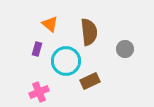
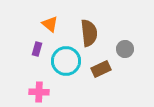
brown semicircle: moved 1 px down
brown rectangle: moved 11 px right, 12 px up
pink cross: rotated 24 degrees clockwise
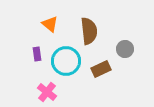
brown semicircle: moved 2 px up
purple rectangle: moved 5 px down; rotated 24 degrees counterclockwise
pink cross: moved 8 px right; rotated 36 degrees clockwise
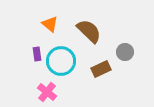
brown semicircle: rotated 40 degrees counterclockwise
gray circle: moved 3 px down
cyan circle: moved 5 px left
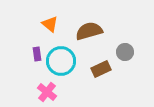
brown semicircle: rotated 60 degrees counterclockwise
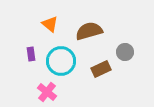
purple rectangle: moved 6 px left
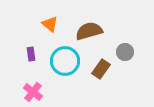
cyan circle: moved 4 px right
brown rectangle: rotated 30 degrees counterclockwise
pink cross: moved 14 px left
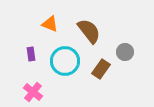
orange triangle: rotated 18 degrees counterclockwise
brown semicircle: rotated 68 degrees clockwise
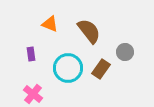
cyan circle: moved 3 px right, 7 px down
pink cross: moved 2 px down
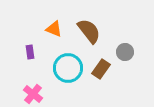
orange triangle: moved 4 px right, 5 px down
purple rectangle: moved 1 px left, 2 px up
